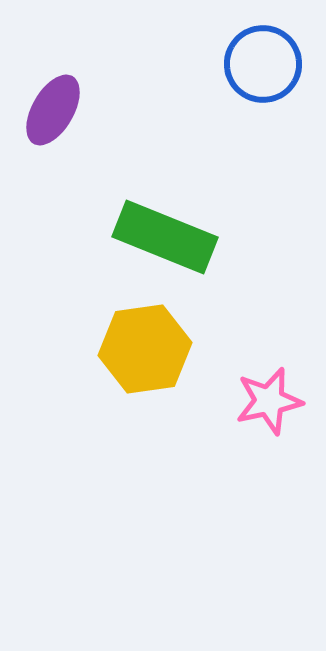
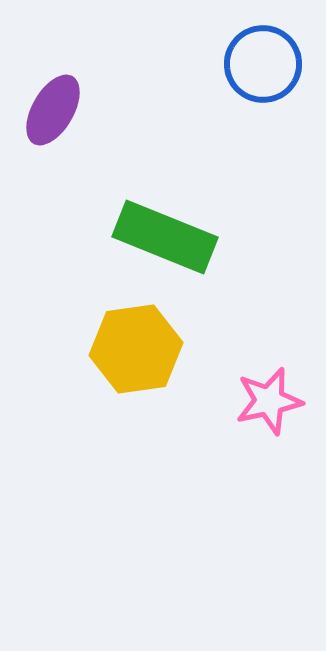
yellow hexagon: moved 9 px left
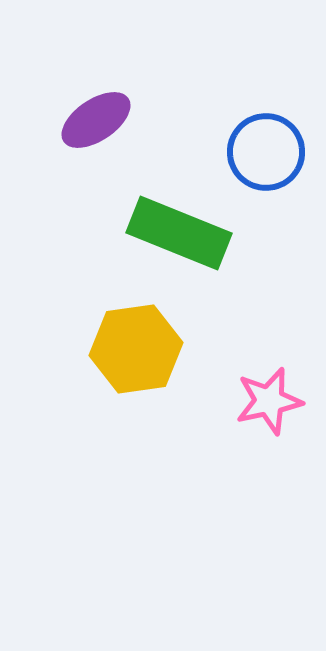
blue circle: moved 3 px right, 88 px down
purple ellipse: moved 43 px right, 10 px down; rotated 26 degrees clockwise
green rectangle: moved 14 px right, 4 px up
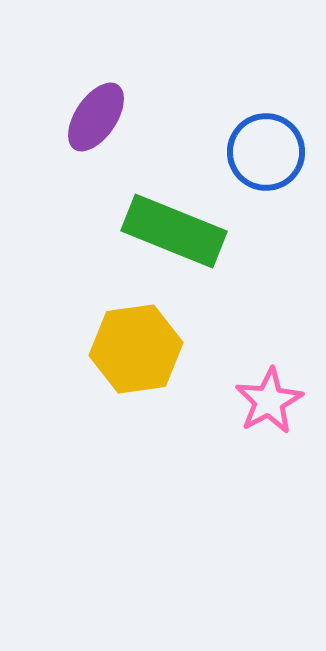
purple ellipse: moved 3 px up; rotated 22 degrees counterclockwise
green rectangle: moved 5 px left, 2 px up
pink star: rotated 16 degrees counterclockwise
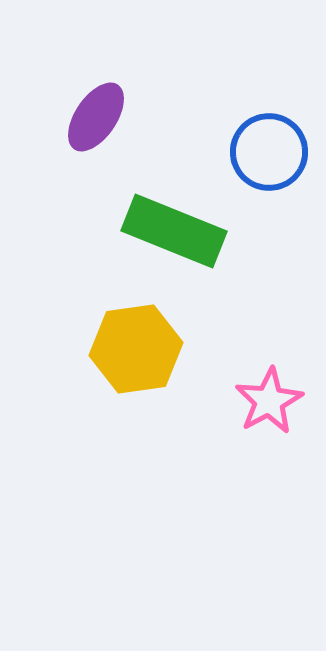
blue circle: moved 3 px right
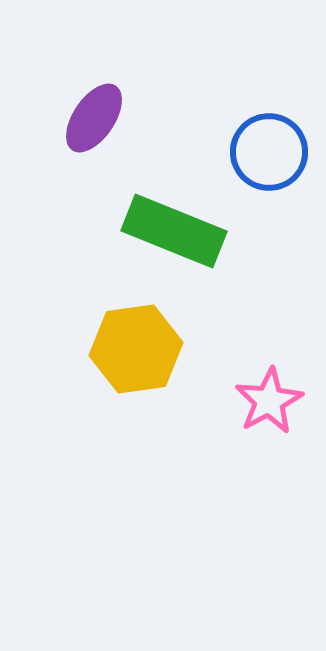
purple ellipse: moved 2 px left, 1 px down
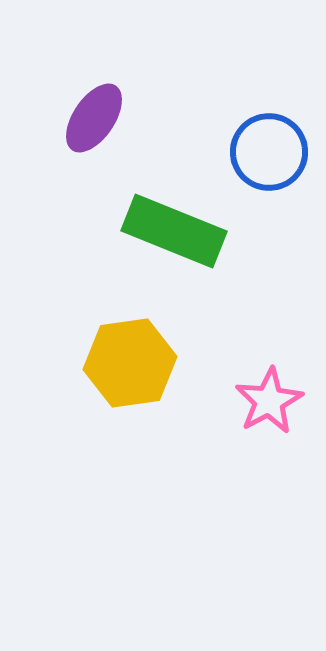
yellow hexagon: moved 6 px left, 14 px down
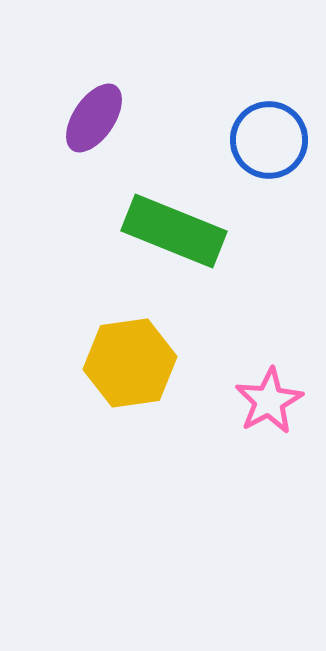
blue circle: moved 12 px up
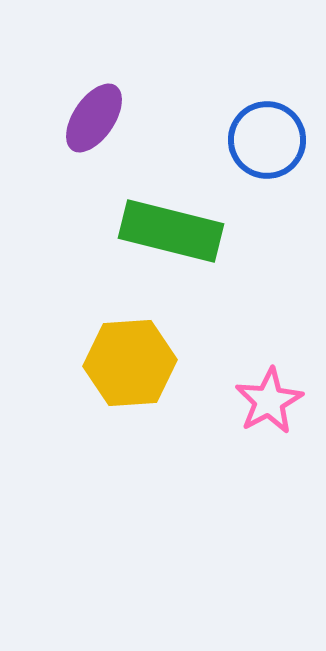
blue circle: moved 2 px left
green rectangle: moved 3 px left; rotated 8 degrees counterclockwise
yellow hexagon: rotated 4 degrees clockwise
